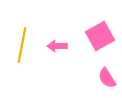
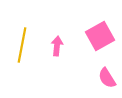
pink arrow: rotated 96 degrees clockwise
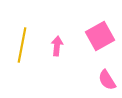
pink semicircle: moved 2 px down
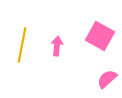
pink square: rotated 32 degrees counterclockwise
pink semicircle: moved 1 px up; rotated 80 degrees clockwise
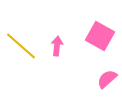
yellow line: moved 1 px left, 1 px down; rotated 60 degrees counterclockwise
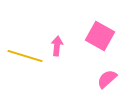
yellow line: moved 4 px right, 10 px down; rotated 24 degrees counterclockwise
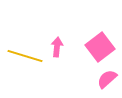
pink square: moved 11 px down; rotated 24 degrees clockwise
pink arrow: moved 1 px down
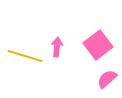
pink square: moved 2 px left, 2 px up
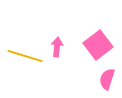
pink semicircle: rotated 30 degrees counterclockwise
